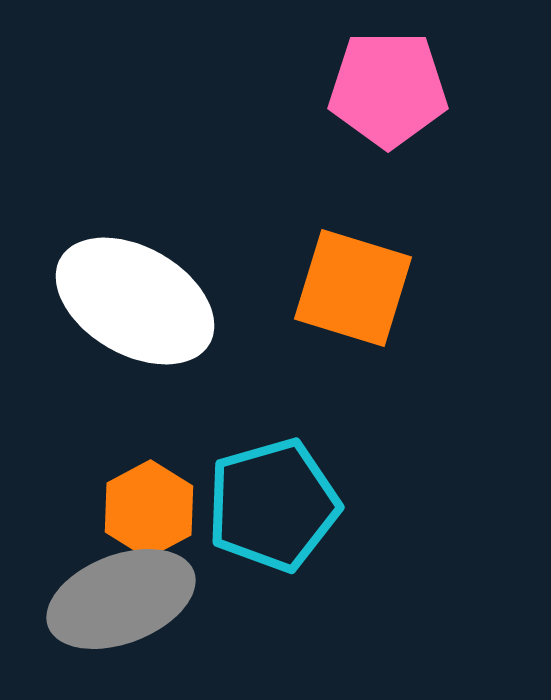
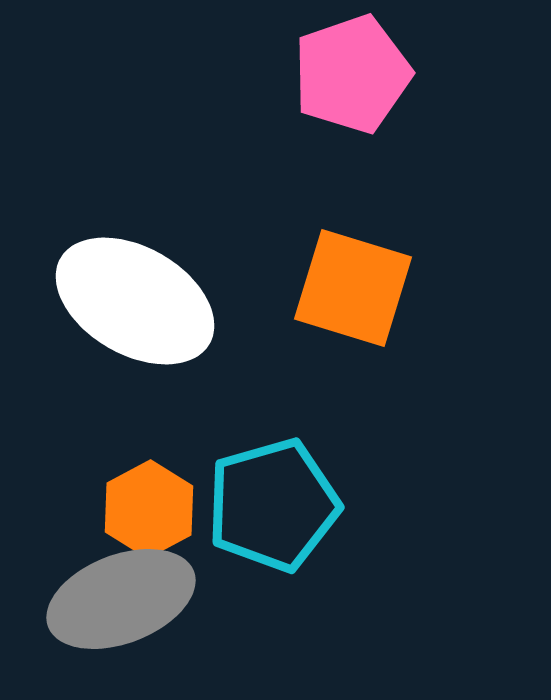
pink pentagon: moved 36 px left, 15 px up; rotated 19 degrees counterclockwise
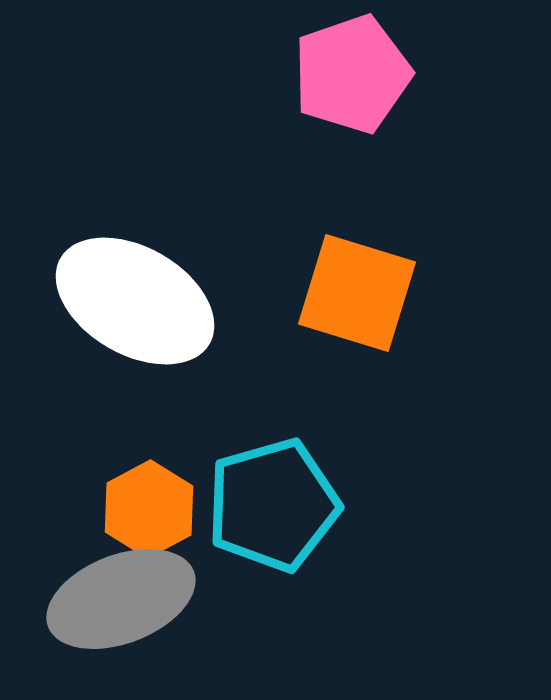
orange square: moved 4 px right, 5 px down
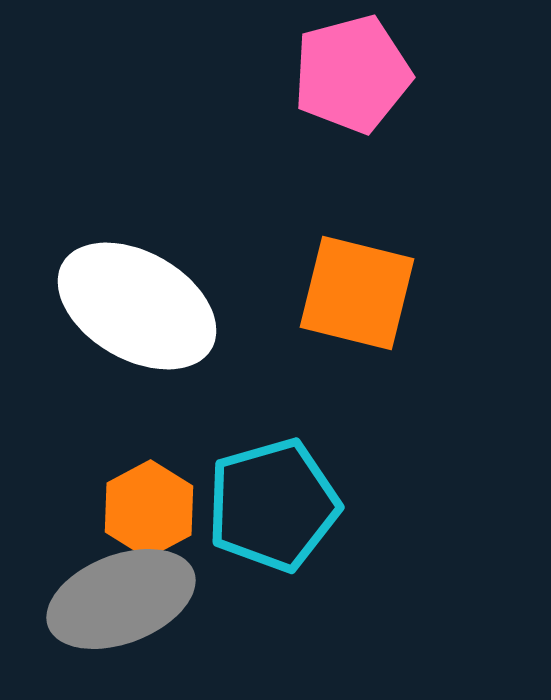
pink pentagon: rotated 4 degrees clockwise
orange square: rotated 3 degrees counterclockwise
white ellipse: moved 2 px right, 5 px down
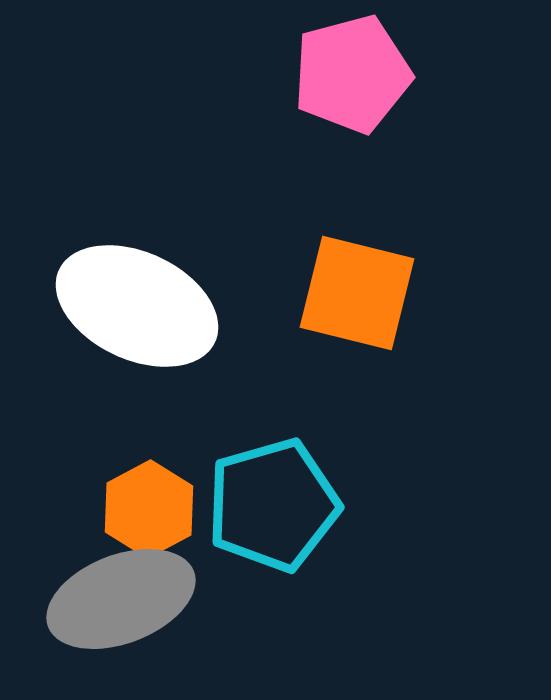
white ellipse: rotated 5 degrees counterclockwise
